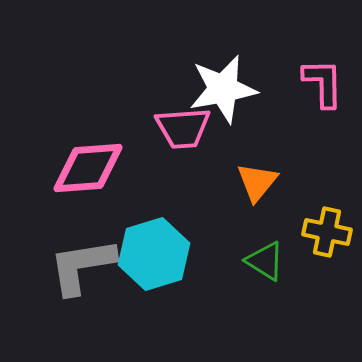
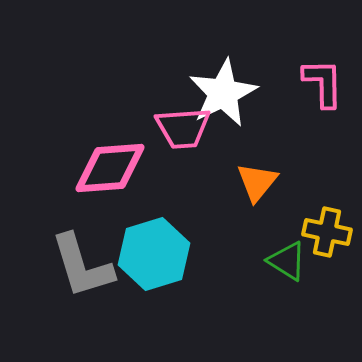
white star: moved 4 px down; rotated 16 degrees counterclockwise
pink diamond: moved 22 px right
green triangle: moved 22 px right
gray L-shape: rotated 98 degrees counterclockwise
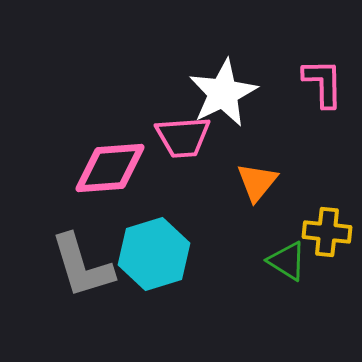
pink trapezoid: moved 9 px down
yellow cross: rotated 6 degrees counterclockwise
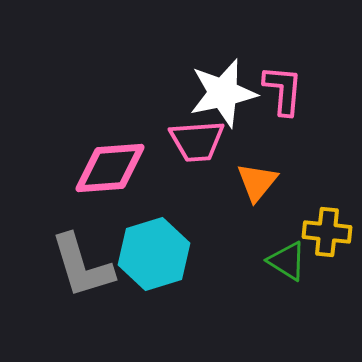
pink L-shape: moved 40 px left, 7 px down; rotated 6 degrees clockwise
white star: rotated 14 degrees clockwise
pink trapezoid: moved 14 px right, 4 px down
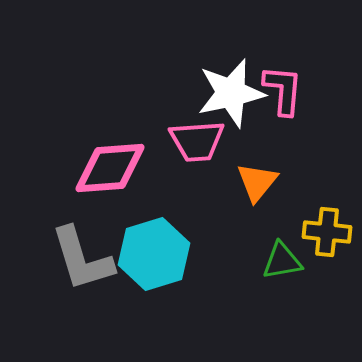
white star: moved 8 px right
green triangle: moved 5 px left; rotated 42 degrees counterclockwise
gray L-shape: moved 7 px up
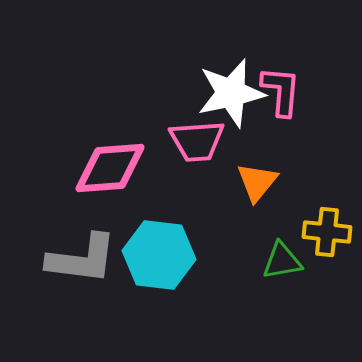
pink L-shape: moved 2 px left, 1 px down
cyan hexagon: moved 5 px right, 1 px down; rotated 24 degrees clockwise
gray L-shape: rotated 66 degrees counterclockwise
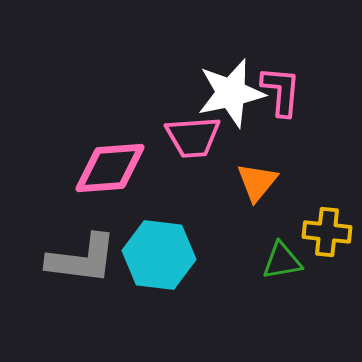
pink trapezoid: moved 4 px left, 4 px up
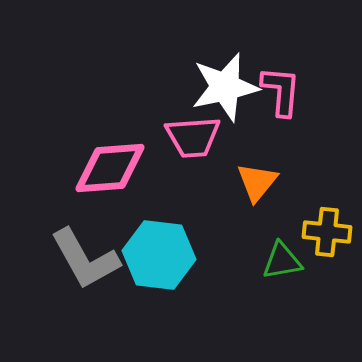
white star: moved 6 px left, 6 px up
gray L-shape: moved 3 px right; rotated 54 degrees clockwise
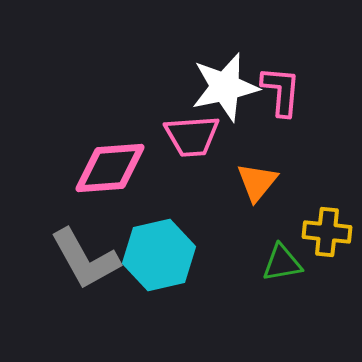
pink trapezoid: moved 1 px left, 1 px up
cyan hexagon: rotated 20 degrees counterclockwise
green triangle: moved 2 px down
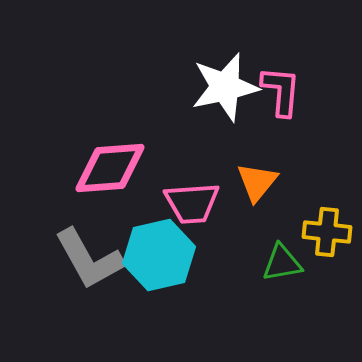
pink trapezoid: moved 67 px down
gray L-shape: moved 4 px right
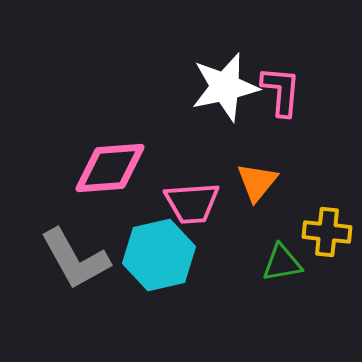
gray L-shape: moved 14 px left
